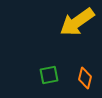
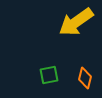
yellow arrow: moved 1 px left
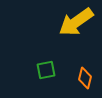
green square: moved 3 px left, 5 px up
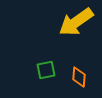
orange diamond: moved 6 px left, 1 px up; rotated 10 degrees counterclockwise
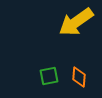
green square: moved 3 px right, 6 px down
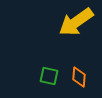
green square: rotated 24 degrees clockwise
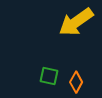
orange diamond: moved 3 px left, 5 px down; rotated 25 degrees clockwise
